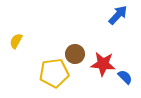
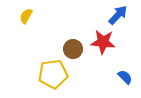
yellow semicircle: moved 10 px right, 25 px up
brown circle: moved 2 px left, 5 px up
red star: moved 22 px up
yellow pentagon: moved 1 px left, 1 px down
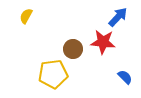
blue arrow: moved 2 px down
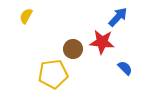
red star: moved 1 px left
blue semicircle: moved 9 px up
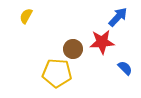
red star: rotated 10 degrees counterclockwise
yellow pentagon: moved 4 px right, 1 px up; rotated 12 degrees clockwise
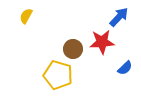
blue arrow: moved 1 px right
blue semicircle: rotated 91 degrees clockwise
yellow pentagon: moved 1 px right, 2 px down; rotated 12 degrees clockwise
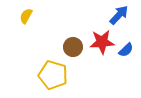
blue arrow: moved 2 px up
brown circle: moved 2 px up
blue semicircle: moved 1 px right, 18 px up
yellow pentagon: moved 5 px left
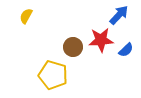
red star: moved 1 px left, 2 px up
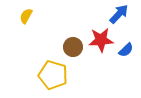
blue arrow: moved 1 px up
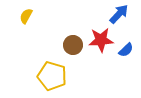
brown circle: moved 2 px up
yellow pentagon: moved 1 px left, 1 px down
